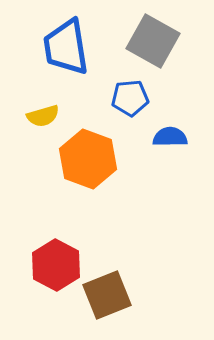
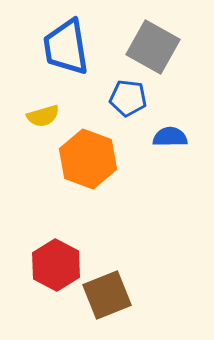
gray square: moved 6 px down
blue pentagon: moved 2 px left; rotated 12 degrees clockwise
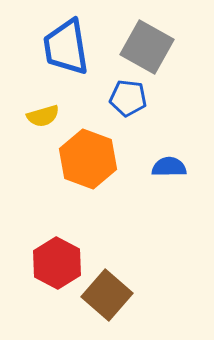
gray square: moved 6 px left
blue semicircle: moved 1 px left, 30 px down
red hexagon: moved 1 px right, 2 px up
brown square: rotated 27 degrees counterclockwise
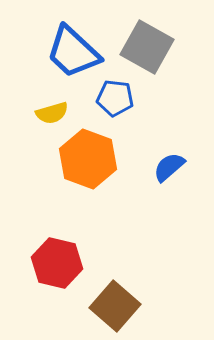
blue trapezoid: moved 7 px right, 5 px down; rotated 38 degrees counterclockwise
blue pentagon: moved 13 px left
yellow semicircle: moved 9 px right, 3 px up
blue semicircle: rotated 40 degrees counterclockwise
red hexagon: rotated 15 degrees counterclockwise
brown square: moved 8 px right, 11 px down
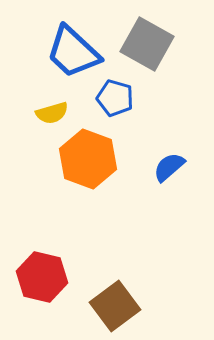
gray square: moved 3 px up
blue pentagon: rotated 9 degrees clockwise
red hexagon: moved 15 px left, 14 px down
brown square: rotated 12 degrees clockwise
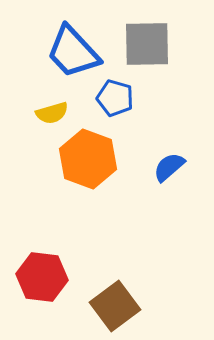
gray square: rotated 30 degrees counterclockwise
blue trapezoid: rotated 4 degrees clockwise
red hexagon: rotated 6 degrees counterclockwise
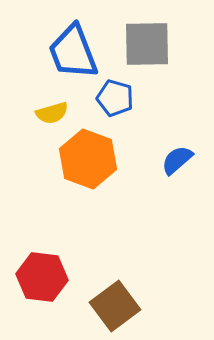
blue trapezoid: rotated 22 degrees clockwise
blue semicircle: moved 8 px right, 7 px up
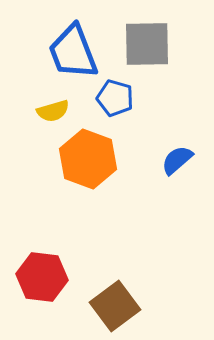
yellow semicircle: moved 1 px right, 2 px up
